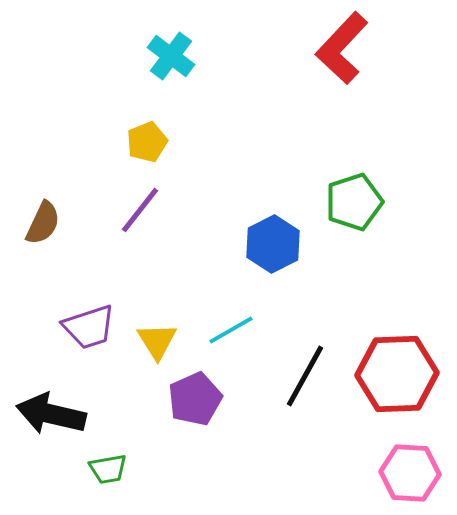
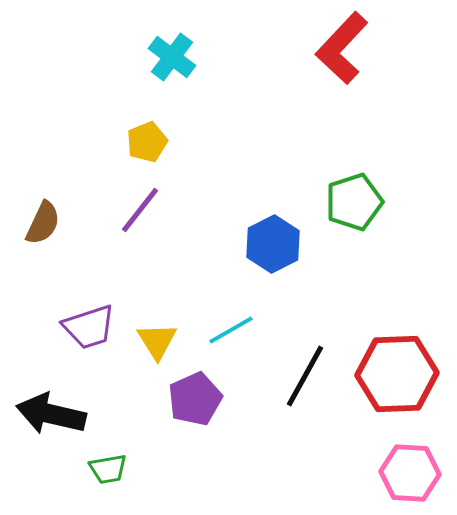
cyan cross: moved 1 px right, 1 px down
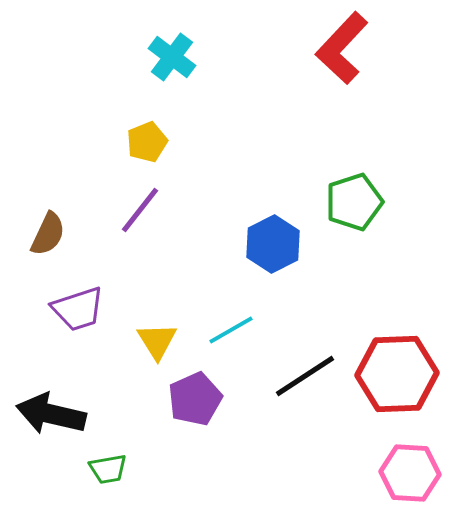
brown semicircle: moved 5 px right, 11 px down
purple trapezoid: moved 11 px left, 18 px up
black line: rotated 28 degrees clockwise
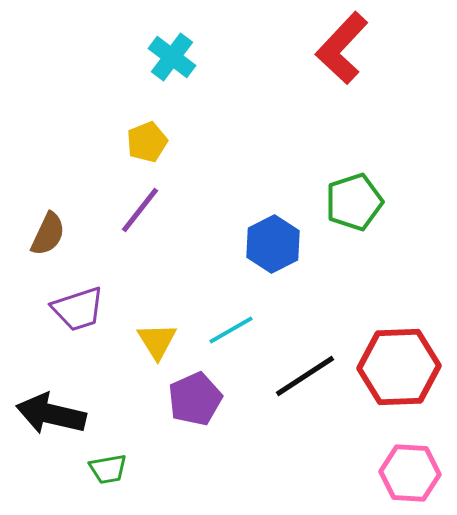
red hexagon: moved 2 px right, 7 px up
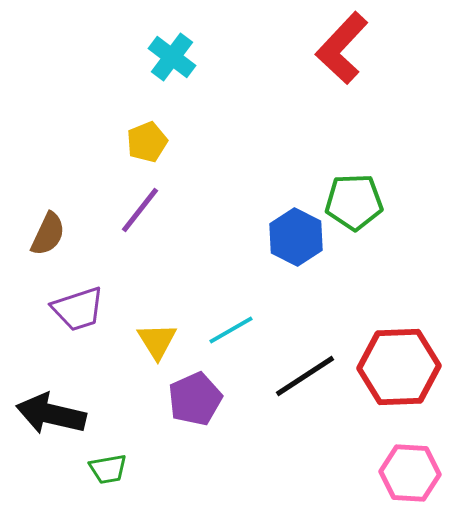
green pentagon: rotated 16 degrees clockwise
blue hexagon: moved 23 px right, 7 px up; rotated 6 degrees counterclockwise
